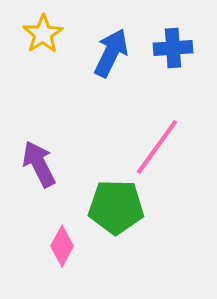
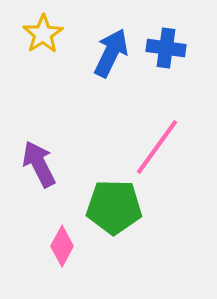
blue cross: moved 7 px left; rotated 12 degrees clockwise
green pentagon: moved 2 px left
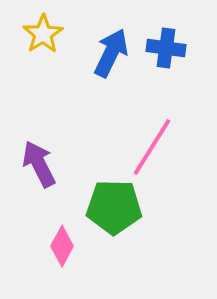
pink line: moved 5 px left; rotated 4 degrees counterclockwise
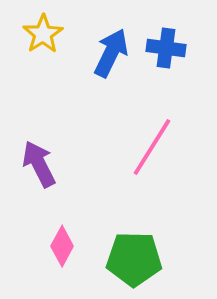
green pentagon: moved 20 px right, 52 px down
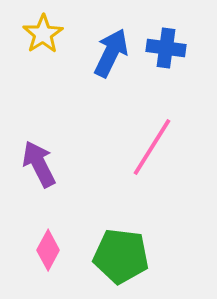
pink diamond: moved 14 px left, 4 px down
green pentagon: moved 13 px left, 3 px up; rotated 6 degrees clockwise
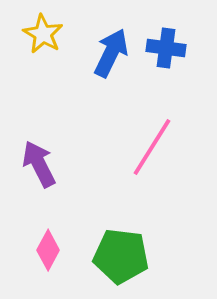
yellow star: rotated 9 degrees counterclockwise
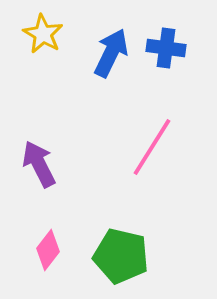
pink diamond: rotated 9 degrees clockwise
green pentagon: rotated 6 degrees clockwise
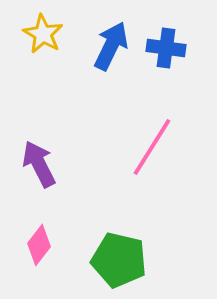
blue arrow: moved 7 px up
pink diamond: moved 9 px left, 5 px up
green pentagon: moved 2 px left, 4 px down
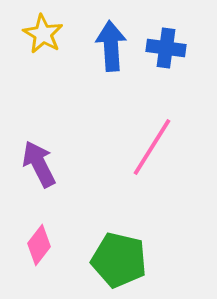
blue arrow: rotated 30 degrees counterclockwise
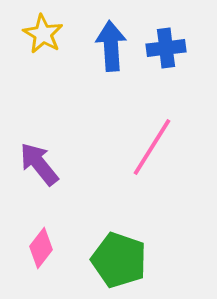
blue cross: rotated 15 degrees counterclockwise
purple arrow: rotated 12 degrees counterclockwise
pink diamond: moved 2 px right, 3 px down
green pentagon: rotated 6 degrees clockwise
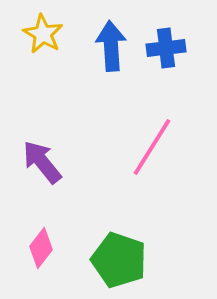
purple arrow: moved 3 px right, 2 px up
